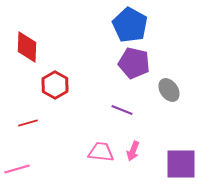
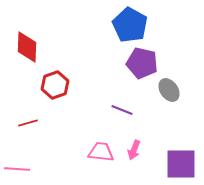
purple pentagon: moved 8 px right
red hexagon: rotated 12 degrees clockwise
pink arrow: moved 1 px right, 1 px up
pink line: rotated 20 degrees clockwise
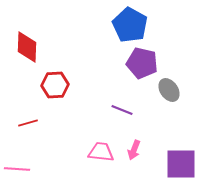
red hexagon: rotated 16 degrees clockwise
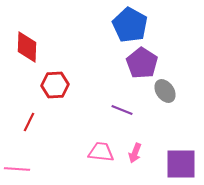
purple pentagon: rotated 20 degrees clockwise
gray ellipse: moved 4 px left, 1 px down
red line: moved 1 px right, 1 px up; rotated 48 degrees counterclockwise
pink arrow: moved 1 px right, 3 px down
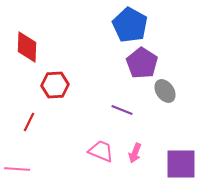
pink trapezoid: moved 1 px up; rotated 16 degrees clockwise
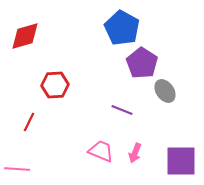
blue pentagon: moved 8 px left, 3 px down
red diamond: moved 2 px left, 11 px up; rotated 72 degrees clockwise
purple square: moved 3 px up
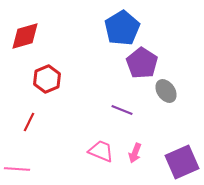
blue pentagon: rotated 12 degrees clockwise
red hexagon: moved 8 px left, 6 px up; rotated 20 degrees counterclockwise
gray ellipse: moved 1 px right
purple square: moved 1 px right, 1 px down; rotated 24 degrees counterclockwise
